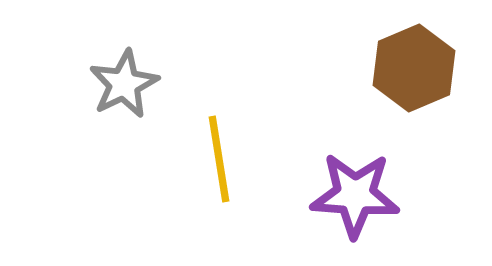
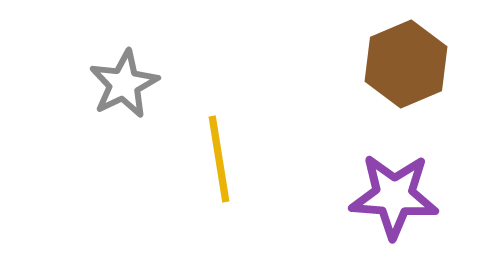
brown hexagon: moved 8 px left, 4 px up
purple star: moved 39 px right, 1 px down
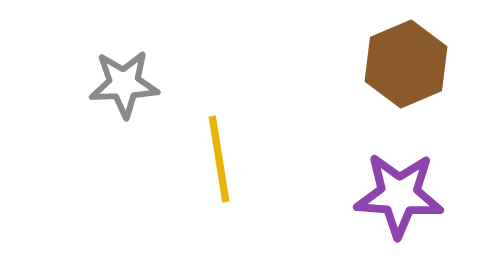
gray star: rotated 24 degrees clockwise
purple star: moved 5 px right, 1 px up
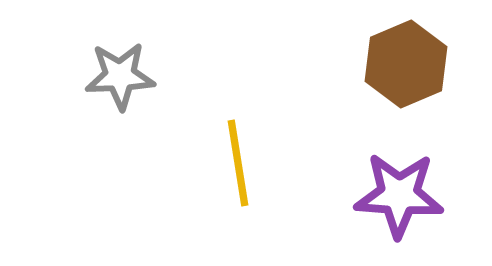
gray star: moved 4 px left, 8 px up
yellow line: moved 19 px right, 4 px down
